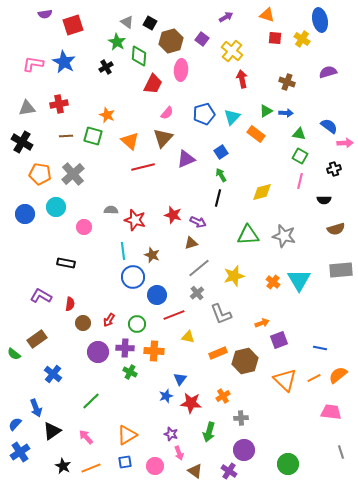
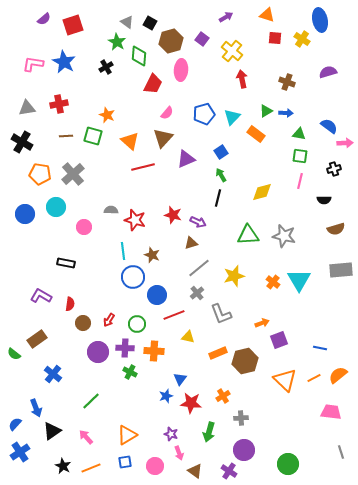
purple semicircle at (45, 14): moved 1 px left, 5 px down; rotated 32 degrees counterclockwise
green square at (300, 156): rotated 21 degrees counterclockwise
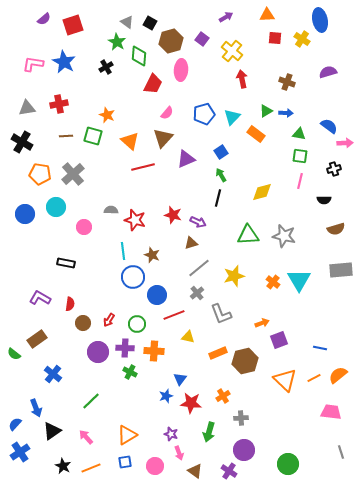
orange triangle at (267, 15): rotated 21 degrees counterclockwise
purple L-shape at (41, 296): moved 1 px left, 2 px down
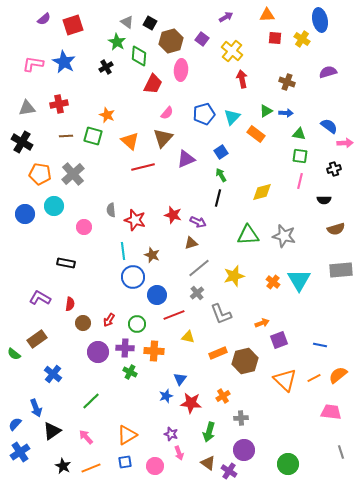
cyan circle at (56, 207): moved 2 px left, 1 px up
gray semicircle at (111, 210): rotated 96 degrees counterclockwise
blue line at (320, 348): moved 3 px up
brown triangle at (195, 471): moved 13 px right, 8 px up
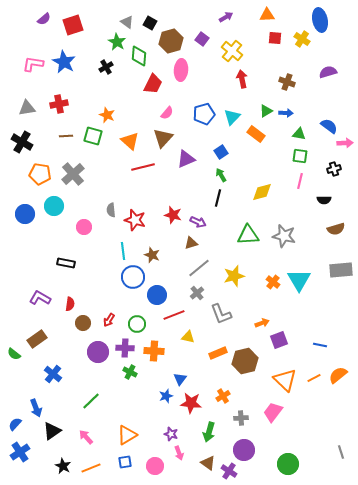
pink trapezoid at (331, 412): moved 58 px left; rotated 60 degrees counterclockwise
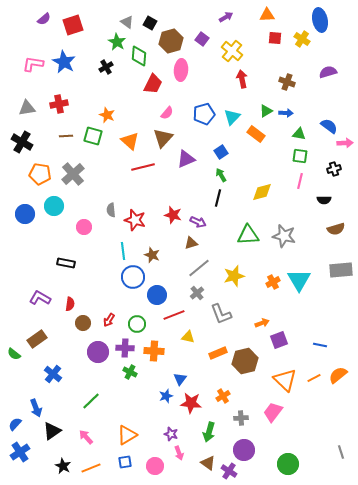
orange cross at (273, 282): rotated 24 degrees clockwise
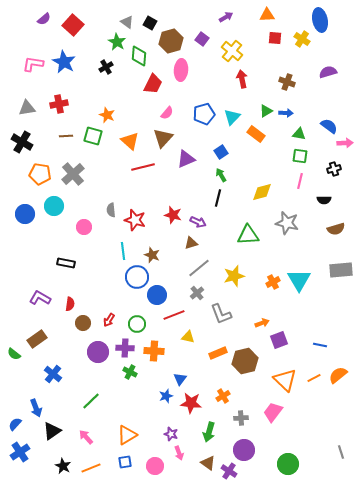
red square at (73, 25): rotated 30 degrees counterclockwise
gray star at (284, 236): moved 3 px right, 13 px up
blue circle at (133, 277): moved 4 px right
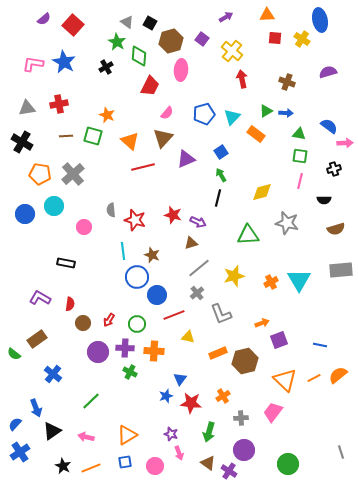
red trapezoid at (153, 84): moved 3 px left, 2 px down
orange cross at (273, 282): moved 2 px left
pink arrow at (86, 437): rotated 35 degrees counterclockwise
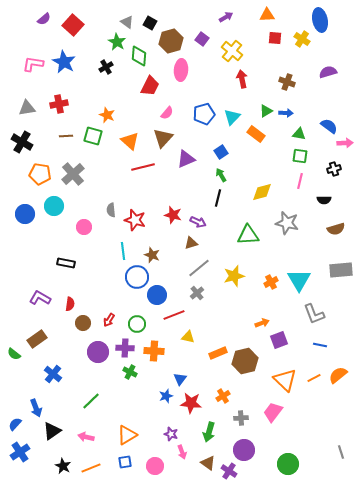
gray L-shape at (221, 314): moved 93 px right
pink arrow at (179, 453): moved 3 px right, 1 px up
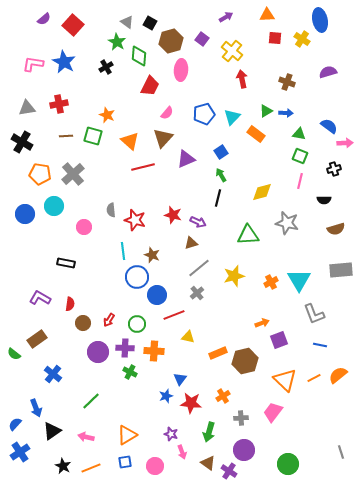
green square at (300, 156): rotated 14 degrees clockwise
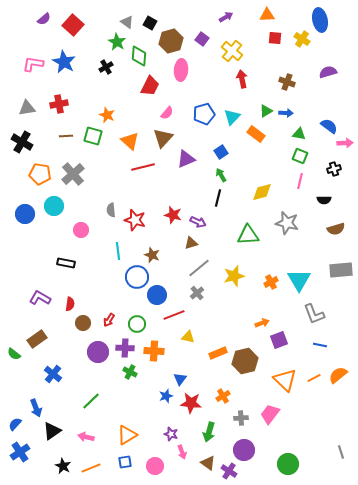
pink circle at (84, 227): moved 3 px left, 3 px down
cyan line at (123, 251): moved 5 px left
pink trapezoid at (273, 412): moved 3 px left, 2 px down
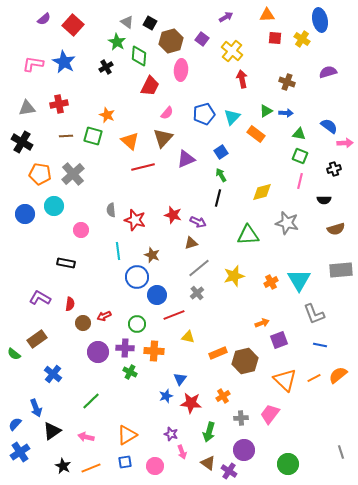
red arrow at (109, 320): moved 5 px left, 4 px up; rotated 32 degrees clockwise
